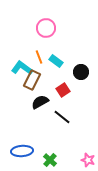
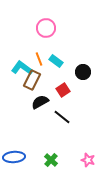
orange line: moved 2 px down
black circle: moved 2 px right
blue ellipse: moved 8 px left, 6 px down
green cross: moved 1 px right
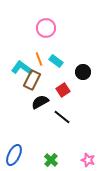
blue ellipse: moved 2 px up; rotated 60 degrees counterclockwise
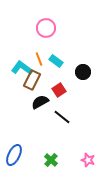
red square: moved 4 px left
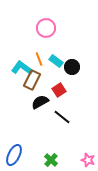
black circle: moved 11 px left, 5 px up
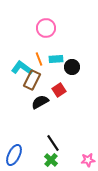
cyan rectangle: moved 2 px up; rotated 40 degrees counterclockwise
black line: moved 9 px left, 26 px down; rotated 18 degrees clockwise
pink star: rotated 24 degrees counterclockwise
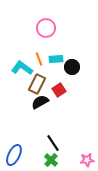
brown rectangle: moved 5 px right, 4 px down
pink star: moved 1 px left
